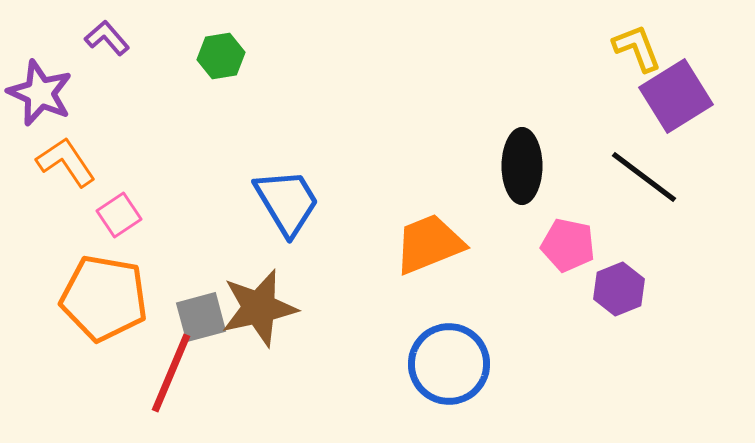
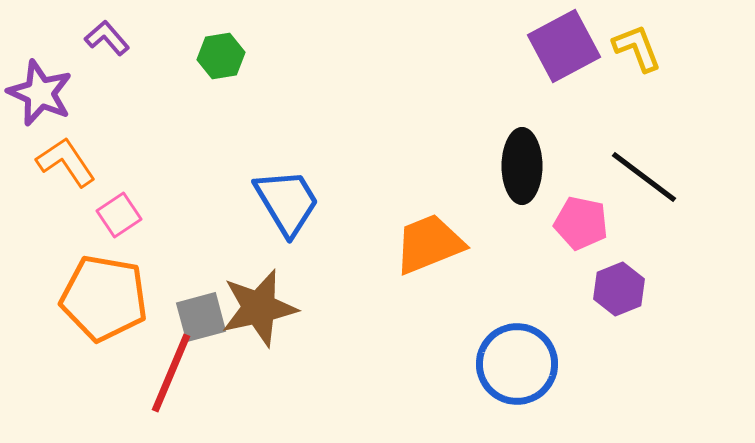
purple square: moved 112 px left, 50 px up; rotated 4 degrees clockwise
pink pentagon: moved 13 px right, 22 px up
blue circle: moved 68 px right
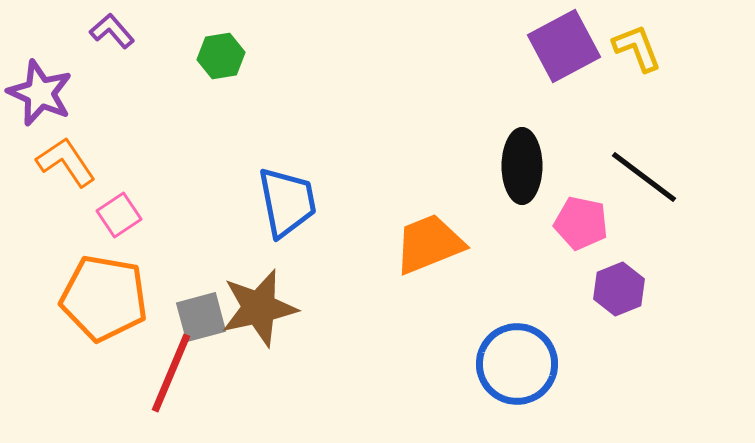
purple L-shape: moved 5 px right, 7 px up
blue trapezoid: rotated 20 degrees clockwise
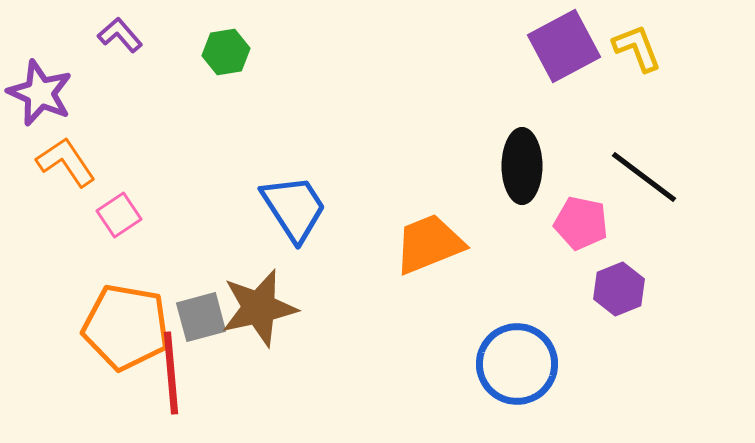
purple L-shape: moved 8 px right, 4 px down
green hexagon: moved 5 px right, 4 px up
blue trapezoid: moved 7 px right, 6 px down; rotated 22 degrees counterclockwise
orange pentagon: moved 22 px right, 29 px down
red line: rotated 28 degrees counterclockwise
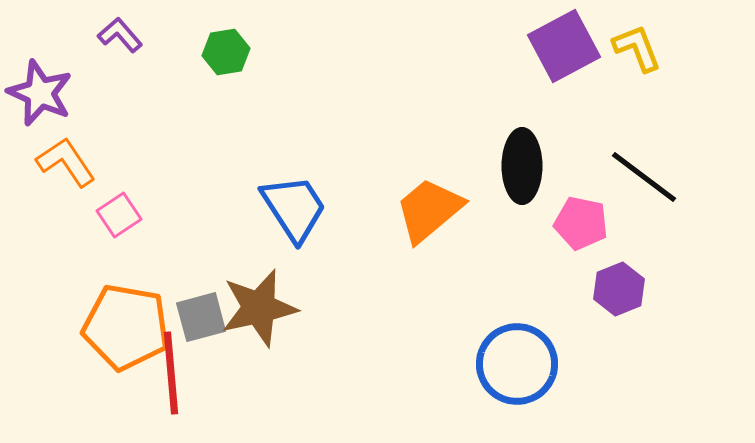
orange trapezoid: moved 34 px up; rotated 18 degrees counterclockwise
